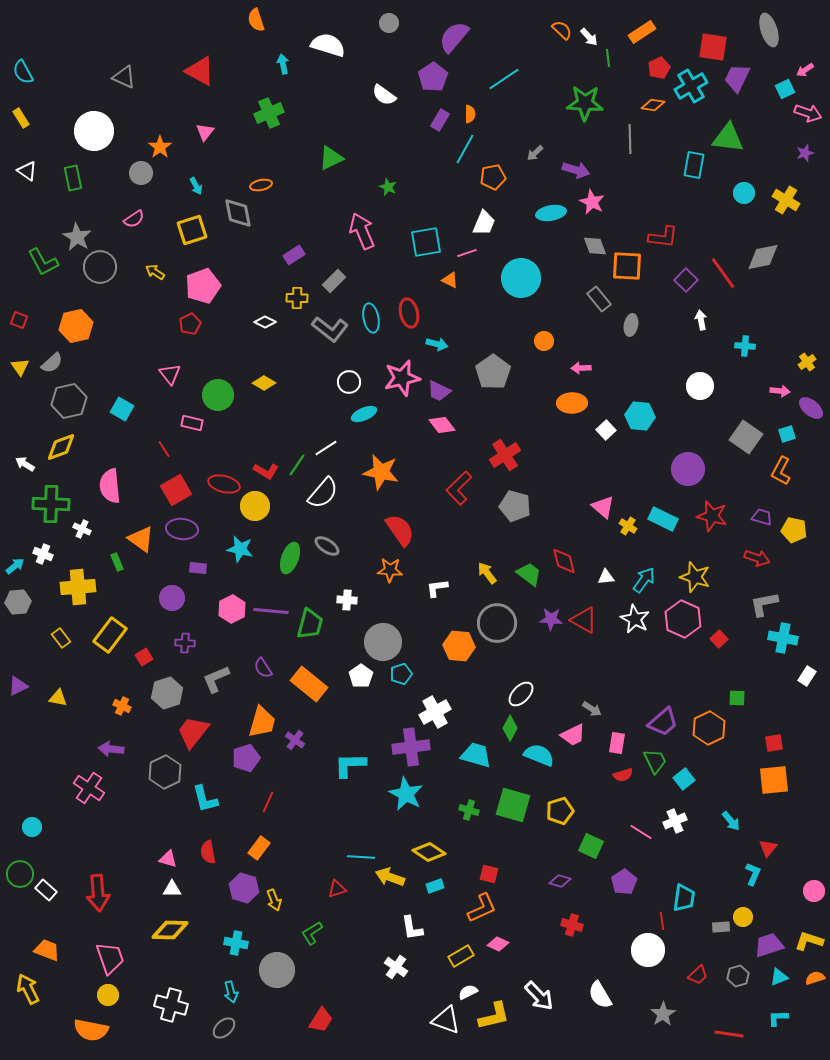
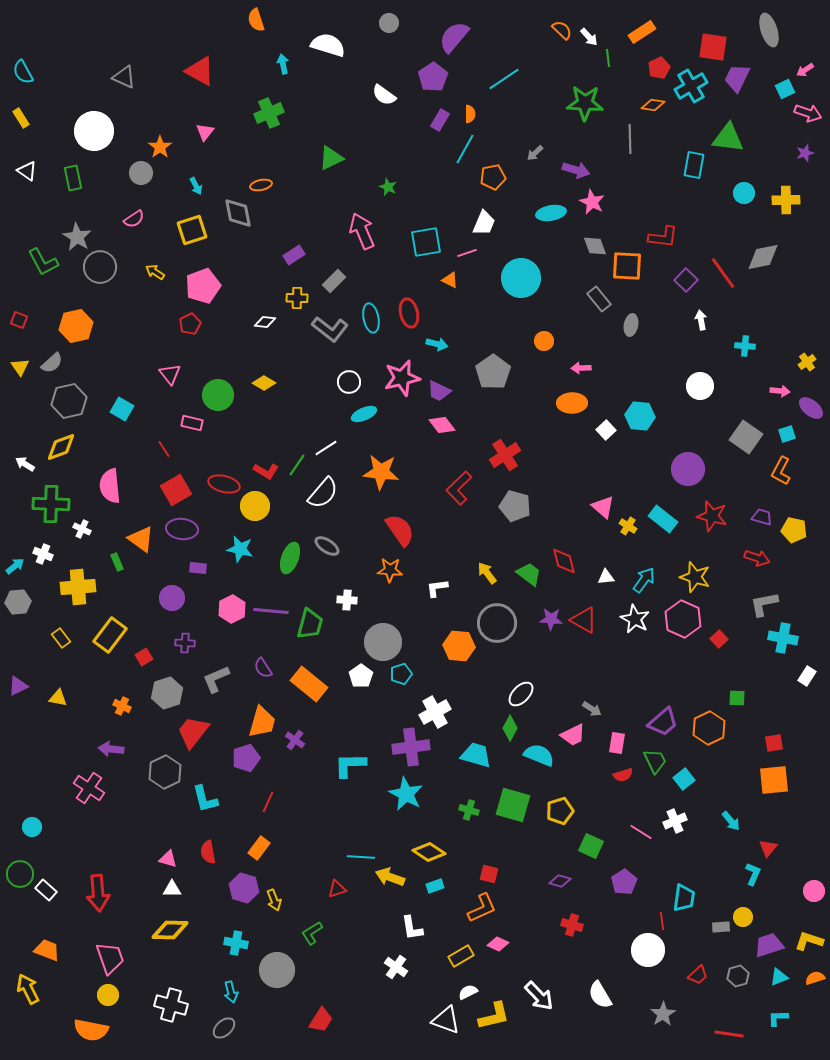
yellow cross at (786, 200): rotated 32 degrees counterclockwise
white diamond at (265, 322): rotated 20 degrees counterclockwise
orange star at (381, 472): rotated 6 degrees counterclockwise
cyan rectangle at (663, 519): rotated 12 degrees clockwise
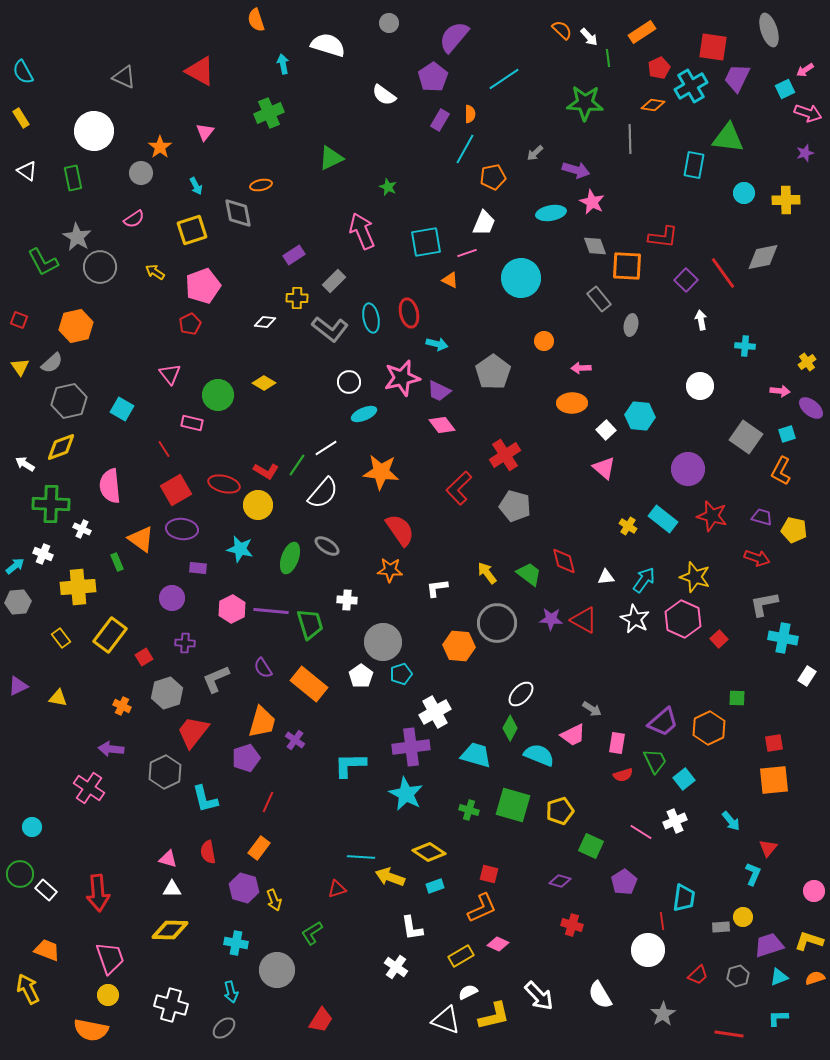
yellow circle at (255, 506): moved 3 px right, 1 px up
pink triangle at (603, 507): moved 1 px right, 39 px up
green trapezoid at (310, 624): rotated 32 degrees counterclockwise
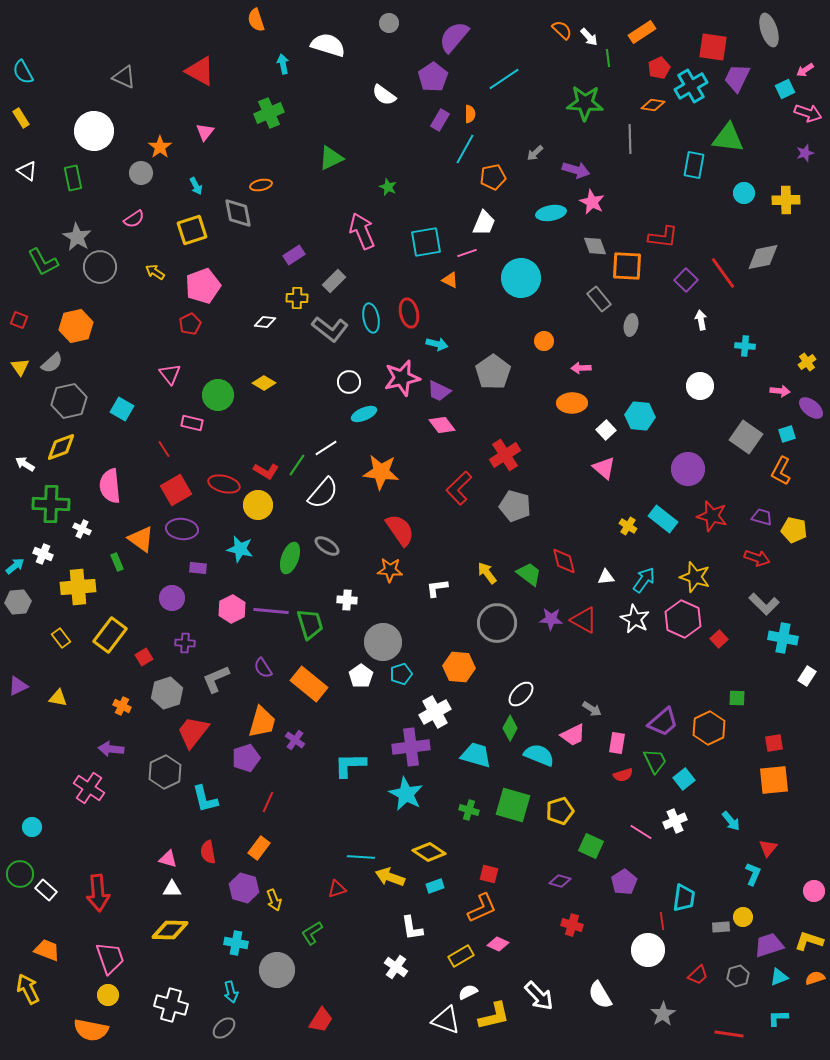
gray L-shape at (764, 604): rotated 124 degrees counterclockwise
orange hexagon at (459, 646): moved 21 px down
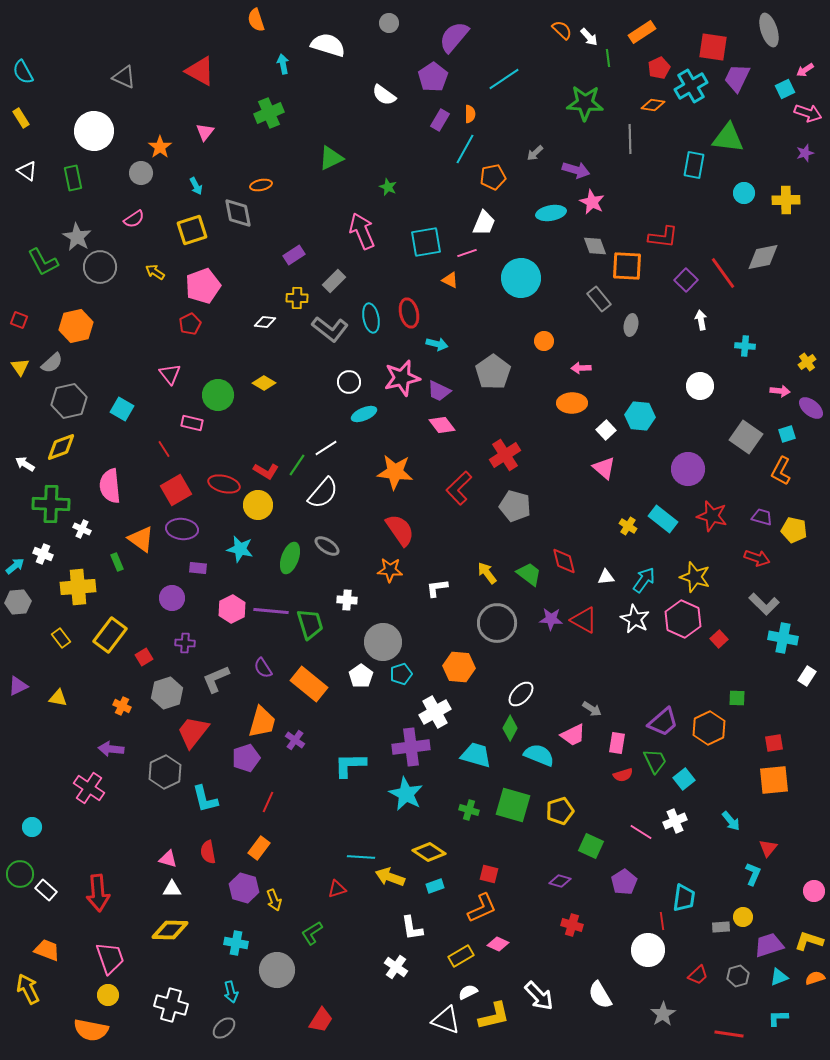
orange star at (381, 472): moved 14 px right
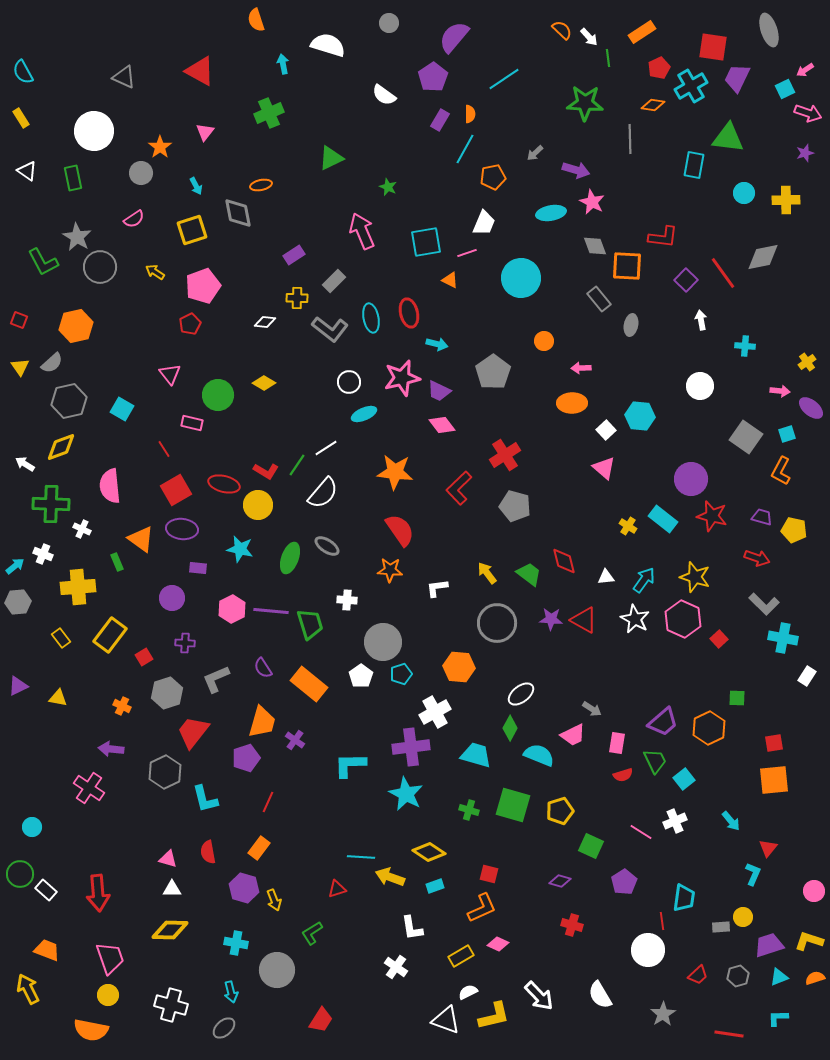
purple circle at (688, 469): moved 3 px right, 10 px down
white ellipse at (521, 694): rotated 8 degrees clockwise
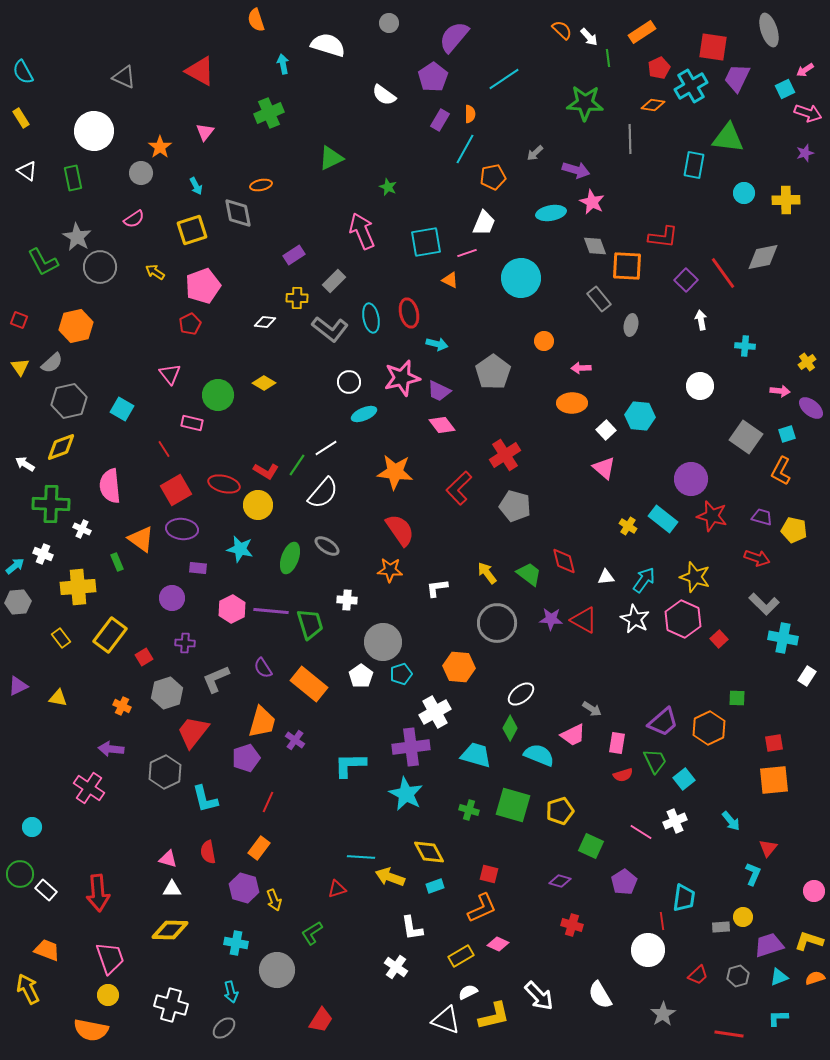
yellow diamond at (429, 852): rotated 28 degrees clockwise
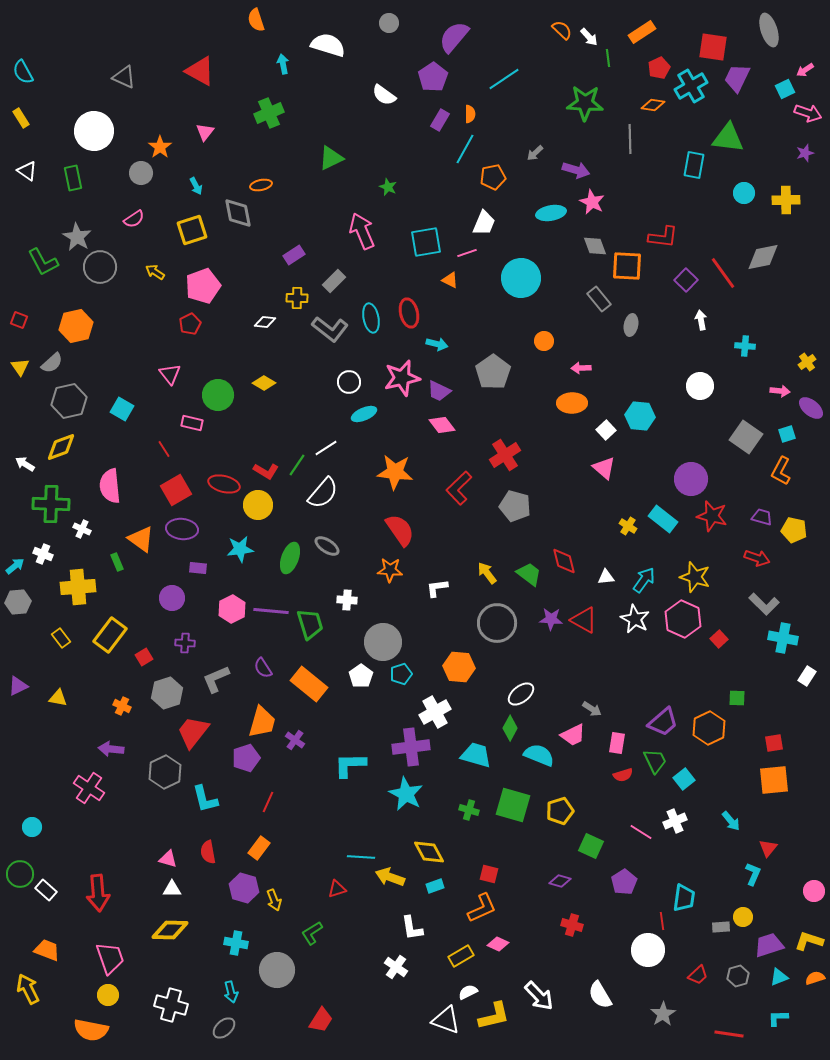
cyan star at (240, 549): rotated 20 degrees counterclockwise
